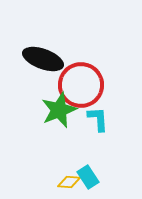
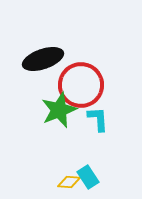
black ellipse: rotated 39 degrees counterclockwise
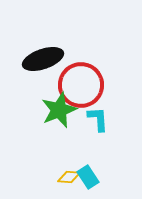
yellow diamond: moved 5 px up
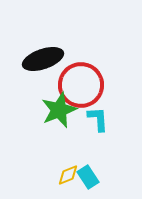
yellow diamond: moved 1 px left, 2 px up; rotated 25 degrees counterclockwise
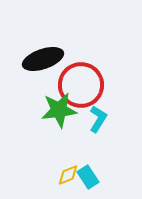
green star: rotated 15 degrees clockwise
cyan L-shape: rotated 36 degrees clockwise
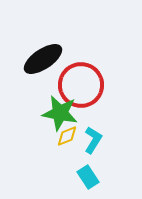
black ellipse: rotated 15 degrees counterclockwise
green star: moved 1 px right, 3 px down; rotated 18 degrees clockwise
cyan L-shape: moved 5 px left, 21 px down
yellow diamond: moved 1 px left, 39 px up
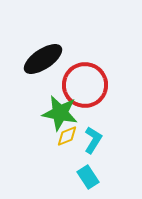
red circle: moved 4 px right
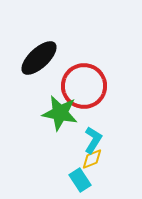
black ellipse: moved 4 px left, 1 px up; rotated 9 degrees counterclockwise
red circle: moved 1 px left, 1 px down
yellow diamond: moved 25 px right, 23 px down
cyan rectangle: moved 8 px left, 3 px down
